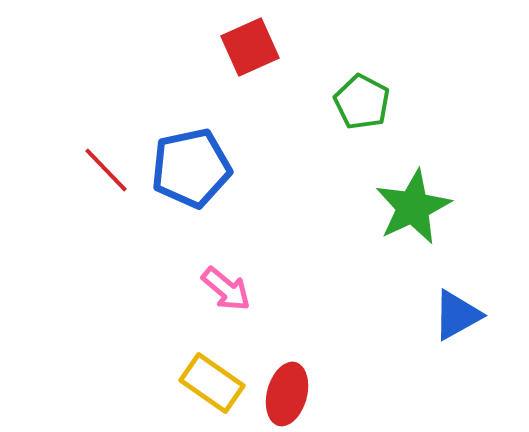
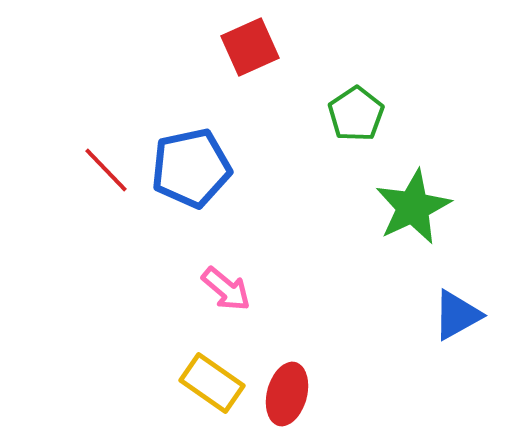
green pentagon: moved 6 px left, 12 px down; rotated 10 degrees clockwise
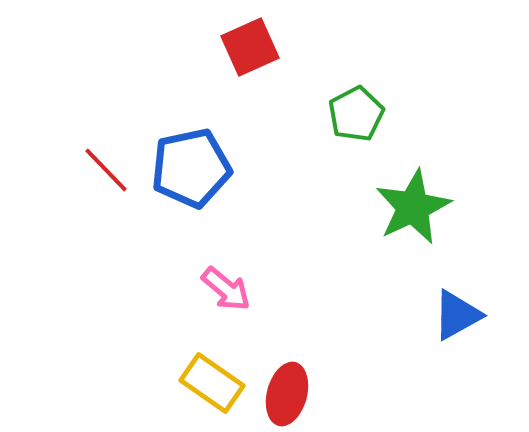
green pentagon: rotated 6 degrees clockwise
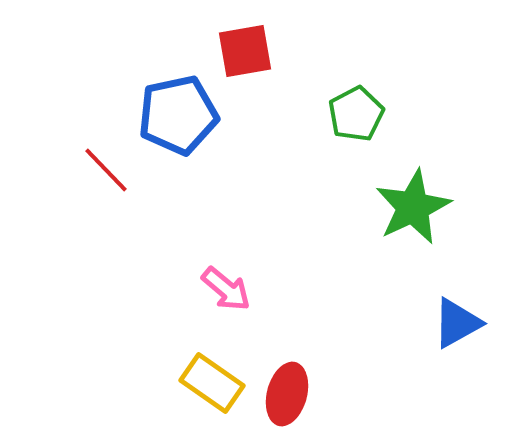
red square: moved 5 px left, 4 px down; rotated 14 degrees clockwise
blue pentagon: moved 13 px left, 53 px up
blue triangle: moved 8 px down
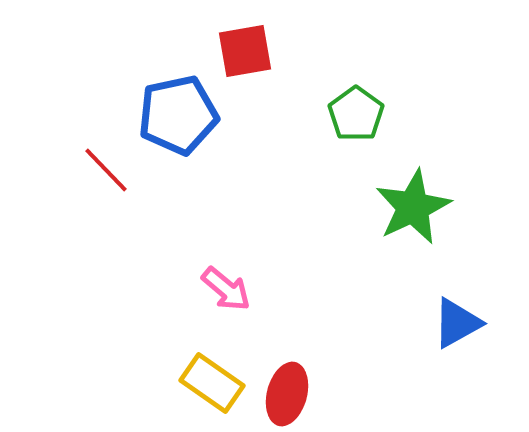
green pentagon: rotated 8 degrees counterclockwise
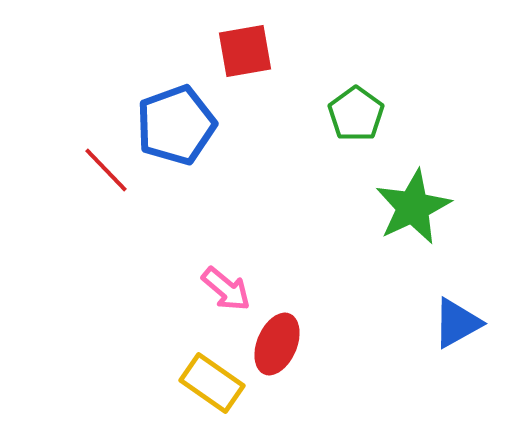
blue pentagon: moved 2 px left, 10 px down; rotated 8 degrees counterclockwise
red ellipse: moved 10 px left, 50 px up; rotated 8 degrees clockwise
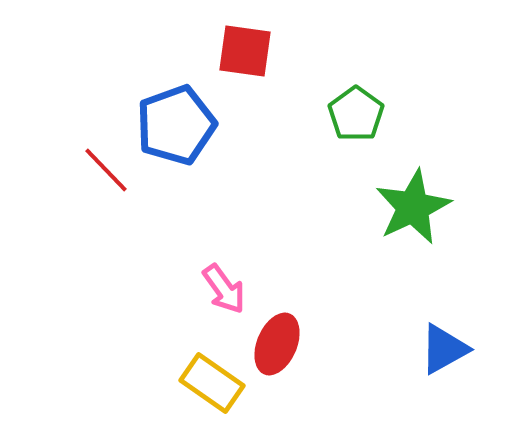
red square: rotated 18 degrees clockwise
pink arrow: moved 2 px left; rotated 14 degrees clockwise
blue triangle: moved 13 px left, 26 px down
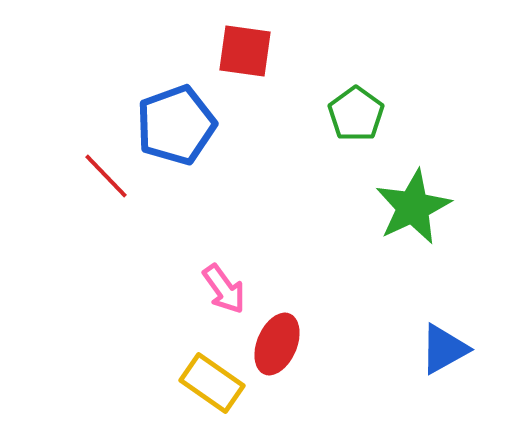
red line: moved 6 px down
